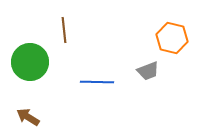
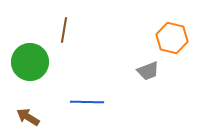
brown line: rotated 15 degrees clockwise
blue line: moved 10 px left, 20 px down
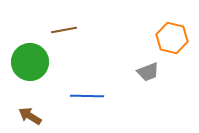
brown line: rotated 70 degrees clockwise
gray trapezoid: moved 1 px down
blue line: moved 6 px up
brown arrow: moved 2 px right, 1 px up
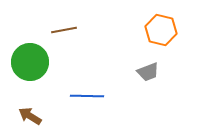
orange hexagon: moved 11 px left, 8 px up
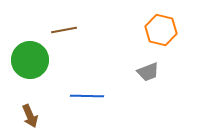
green circle: moved 2 px up
brown arrow: rotated 145 degrees counterclockwise
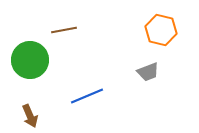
blue line: rotated 24 degrees counterclockwise
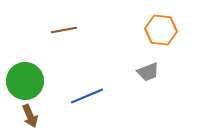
orange hexagon: rotated 8 degrees counterclockwise
green circle: moved 5 px left, 21 px down
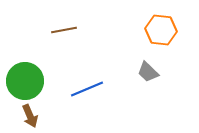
gray trapezoid: rotated 65 degrees clockwise
blue line: moved 7 px up
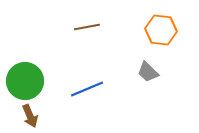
brown line: moved 23 px right, 3 px up
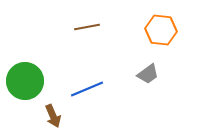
gray trapezoid: moved 2 px down; rotated 80 degrees counterclockwise
brown arrow: moved 23 px right
